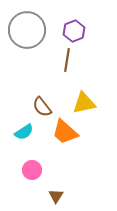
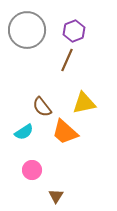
brown line: rotated 15 degrees clockwise
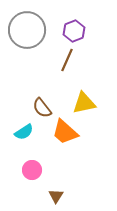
brown semicircle: moved 1 px down
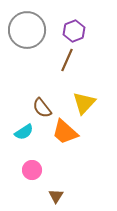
yellow triangle: rotated 35 degrees counterclockwise
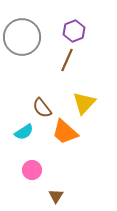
gray circle: moved 5 px left, 7 px down
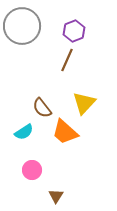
gray circle: moved 11 px up
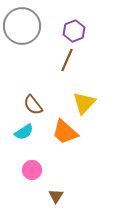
brown semicircle: moved 9 px left, 3 px up
